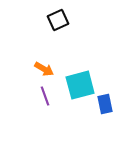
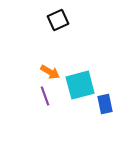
orange arrow: moved 6 px right, 3 px down
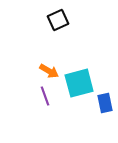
orange arrow: moved 1 px left, 1 px up
cyan square: moved 1 px left, 2 px up
blue rectangle: moved 1 px up
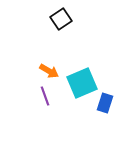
black square: moved 3 px right, 1 px up; rotated 10 degrees counterclockwise
cyan square: moved 3 px right; rotated 8 degrees counterclockwise
blue rectangle: rotated 30 degrees clockwise
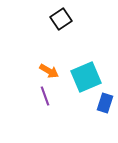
cyan square: moved 4 px right, 6 px up
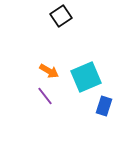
black square: moved 3 px up
purple line: rotated 18 degrees counterclockwise
blue rectangle: moved 1 px left, 3 px down
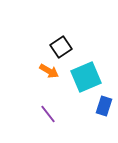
black square: moved 31 px down
purple line: moved 3 px right, 18 px down
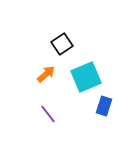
black square: moved 1 px right, 3 px up
orange arrow: moved 3 px left, 3 px down; rotated 72 degrees counterclockwise
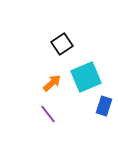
orange arrow: moved 6 px right, 9 px down
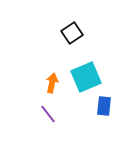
black square: moved 10 px right, 11 px up
orange arrow: rotated 36 degrees counterclockwise
blue rectangle: rotated 12 degrees counterclockwise
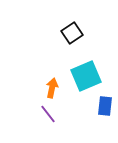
cyan square: moved 1 px up
orange arrow: moved 5 px down
blue rectangle: moved 1 px right
